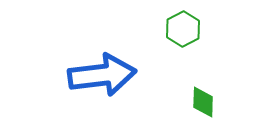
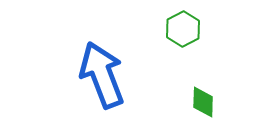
blue arrow: rotated 104 degrees counterclockwise
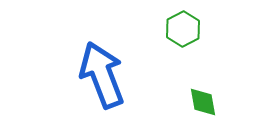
green diamond: rotated 12 degrees counterclockwise
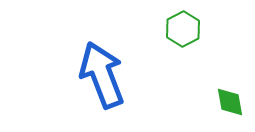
green diamond: moved 27 px right
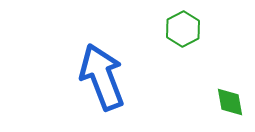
blue arrow: moved 2 px down
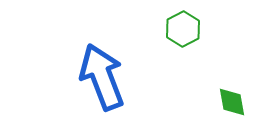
green diamond: moved 2 px right
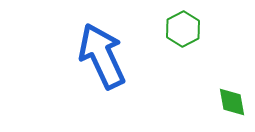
blue arrow: moved 21 px up; rotated 4 degrees counterclockwise
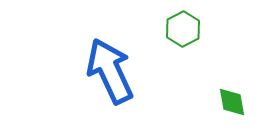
blue arrow: moved 8 px right, 15 px down
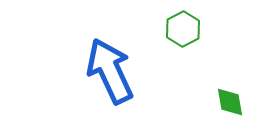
green diamond: moved 2 px left
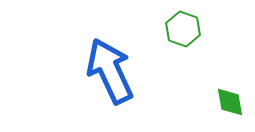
green hexagon: rotated 12 degrees counterclockwise
